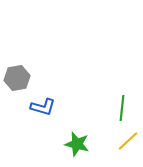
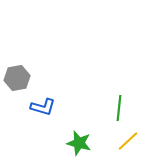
green line: moved 3 px left
green star: moved 2 px right, 1 px up
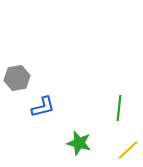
blue L-shape: rotated 30 degrees counterclockwise
yellow line: moved 9 px down
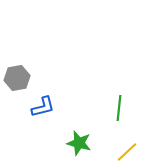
yellow line: moved 1 px left, 2 px down
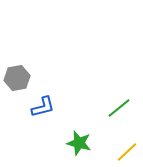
green line: rotated 45 degrees clockwise
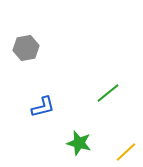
gray hexagon: moved 9 px right, 30 px up
green line: moved 11 px left, 15 px up
yellow line: moved 1 px left
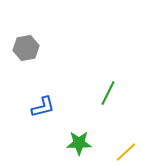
green line: rotated 25 degrees counterclockwise
green star: rotated 15 degrees counterclockwise
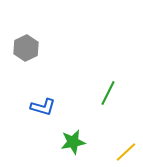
gray hexagon: rotated 15 degrees counterclockwise
blue L-shape: rotated 30 degrees clockwise
green star: moved 6 px left, 1 px up; rotated 10 degrees counterclockwise
